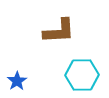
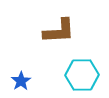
blue star: moved 4 px right
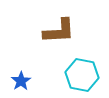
cyan hexagon: rotated 12 degrees clockwise
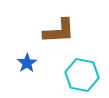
blue star: moved 6 px right, 18 px up
